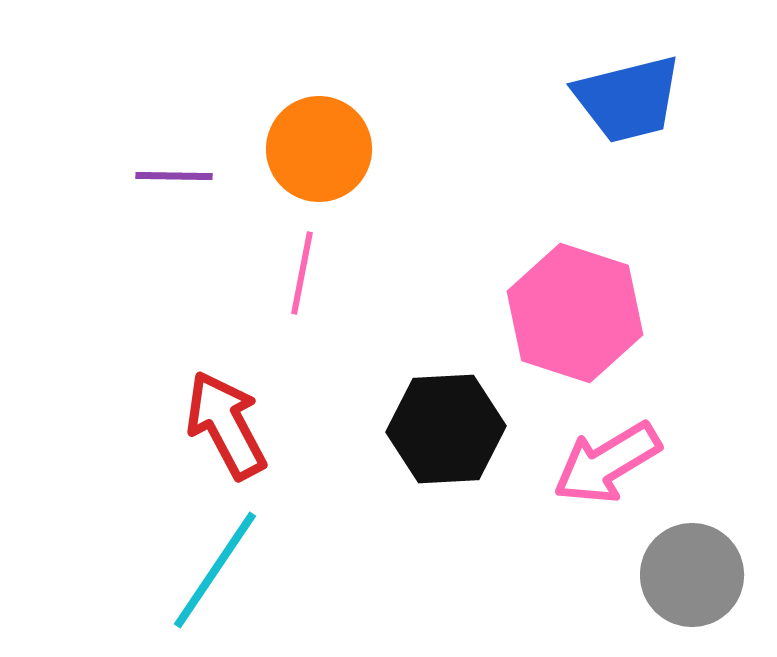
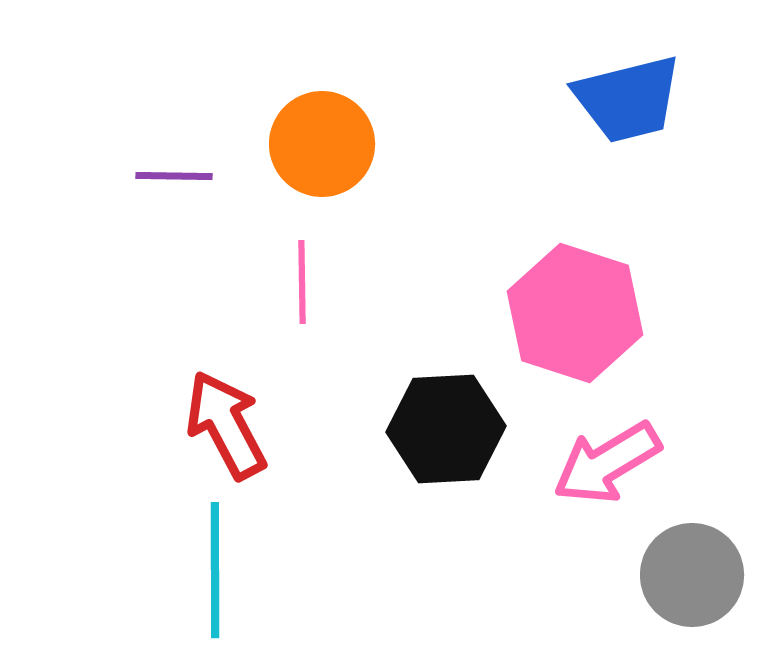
orange circle: moved 3 px right, 5 px up
pink line: moved 9 px down; rotated 12 degrees counterclockwise
cyan line: rotated 34 degrees counterclockwise
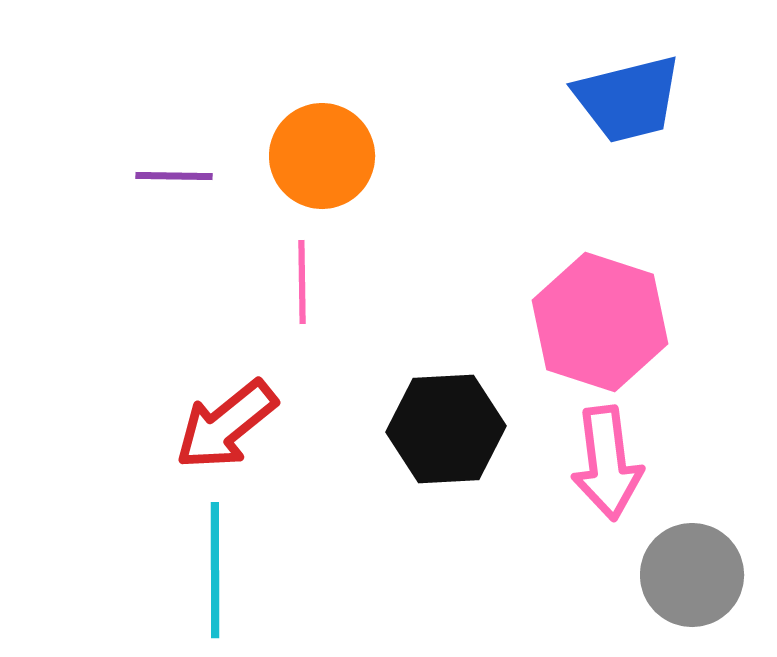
orange circle: moved 12 px down
pink hexagon: moved 25 px right, 9 px down
red arrow: rotated 101 degrees counterclockwise
pink arrow: rotated 66 degrees counterclockwise
